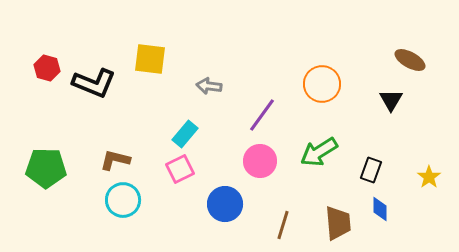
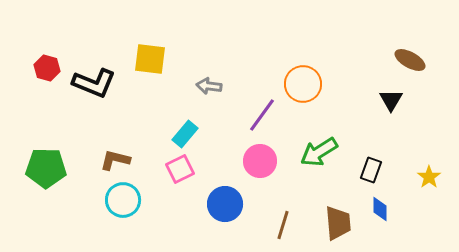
orange circle: moved 19 px left
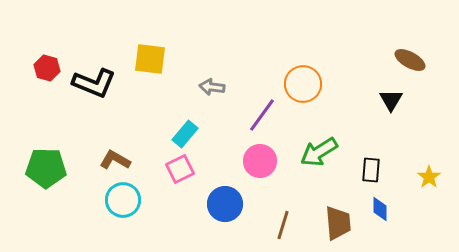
gray arrow: moved 3 px right, 1 px down
brown L-shape: rotated 16 degrees clockwise
black rectangle: rotated 15 degrees counterclockwise
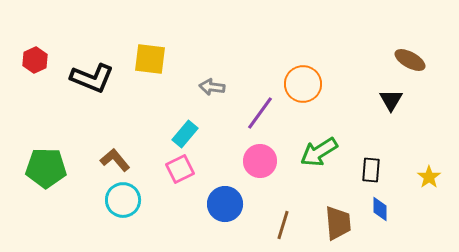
red hexagon: moved 12 px left, 8 px up; rotated 20 degrees clockwise
black L-shape: moved 2 px left, 5 px up
purple line: moved 2 px left, 2 px up
brown L-shape: rotated 20 degrees clockwise
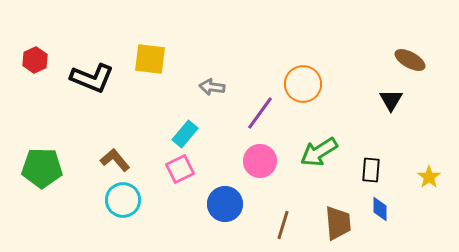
green pentagon: moved 4 px left
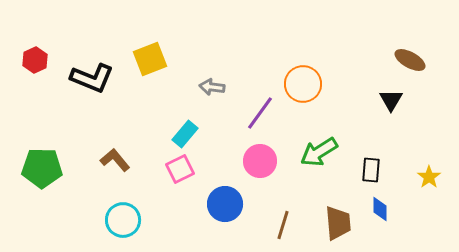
yellow square: rotated 28 degrees counterclockwise
cyan circle: moved 20 px down
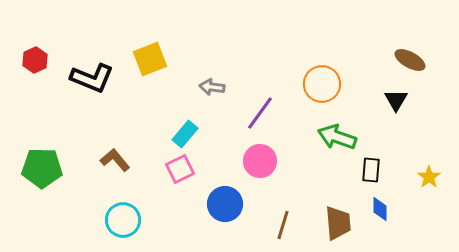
orange circle: moved 19 px right
black triangle: moved 5 px right
green arrow: moved 18 px right, 15 px up; rotated 51 degrees clockwise
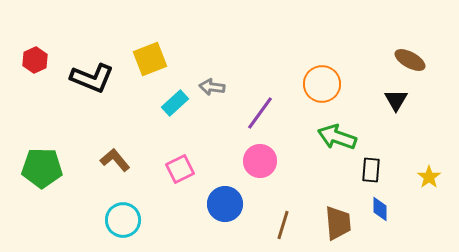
cyan rectangle: moved 10 px left, 31 px up; rotated 8 degrees clockwise
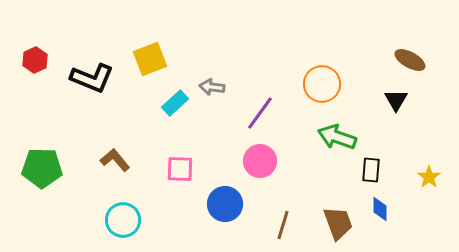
pink square: rotated 28 degrees clockwise
brown trapezoid: rotated 15 degrees counterclockwise
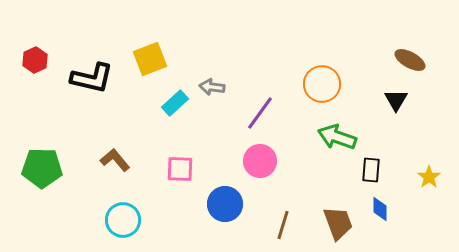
black L-shape: rotated 9 degrees counterclockwise
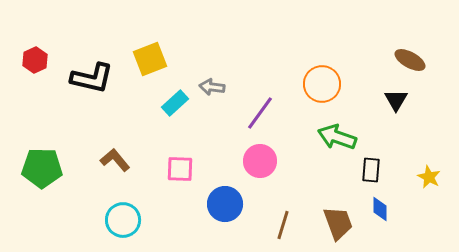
yellow star: rotated 10 degrees counterclockwise
